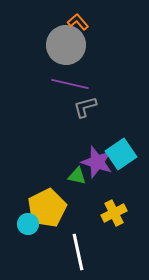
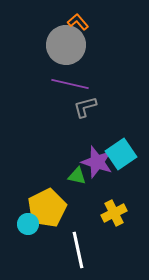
white line: moved 2 px up
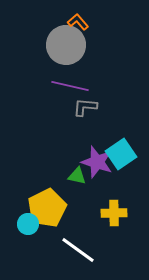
purple line: moved 2 px down
gray L-shape: rotated 20 degrees clockwise
yellow cross: rotated 25 degrees clockwise
white line: rotated 42 degrees counterclockwise
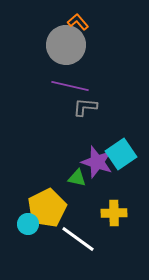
green triangle: moved 2 px down
white line: moved 11 px up
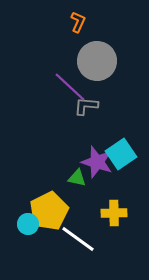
orange L-shape: rotated 65 degrees clockwise
gray circle: moved 31 px right, 16 px down
purple line: moved 1 px down; rotated 30 degrees clockwise
gray L-shape: moved 1 px right, 1 px up
yellow pentagon: moved 2 px right, 3 px down
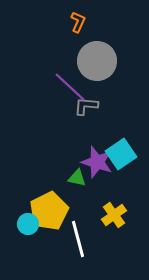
yellow cross: moved 2 px down; rotated 35 degrees counterclockwise
white line: rotated 39 degrees clockwise
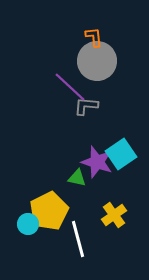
orange L-shape: moved 16 px right, 15 px down; rotated 30 degrees counterclockwise
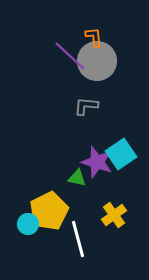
purple line: moved 31 px up
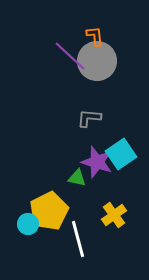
orange L-shape: moved 1 px right, 1 px up
gray L-shape: moved 3 px right, 12 px down
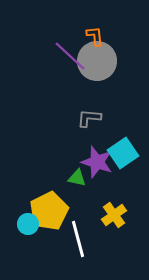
cyan square: moved 2 px right, 1 px up
